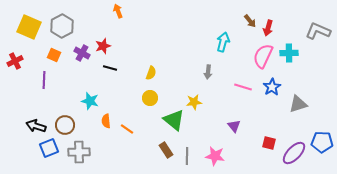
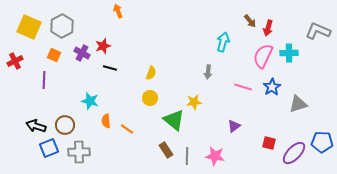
purple triangle: rotated 32 degrees clockwise
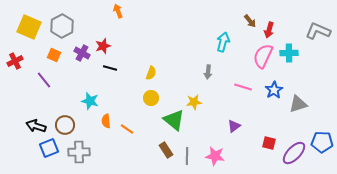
red arrow: moved 1 px right, 2 px down
purple line: rotated 42 degrees counterclockwise
blue star: moved 2 px right, 3 px down
yellow circle: moved 1 px right
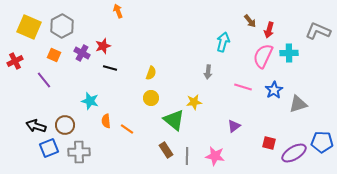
purple ellipse: rotated 15 degrees clockwise
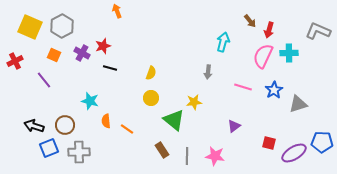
orange arrow: moved 1 px left
yellow square: moved 1 px right
black arrow: moved 2 px left
brown rectangle: moved 4 px left
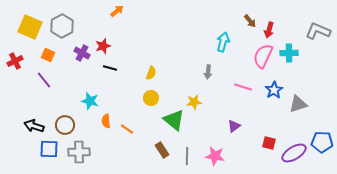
orange arrow: rotated 72 degrees clockwise
orange square: moved 6 px left
blue square: moved 1 px down; rotated 24 degrees clockwise
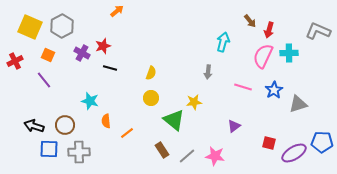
orange line: moved 4 px down; rotated 72 degrees counterclockwise
gray line: rotated 48 degrees clockwise
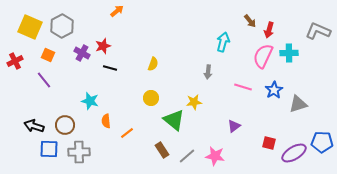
yellow semicircle: moved 2 px right, 9 px up
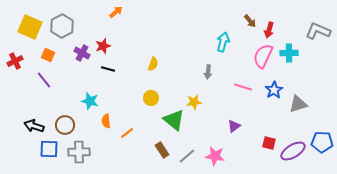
orange arrow: moved 1 px left, 1 px down
black line: moved 2 px left, 1 px down
purple ellipse: moved 1 px left, 2 px up
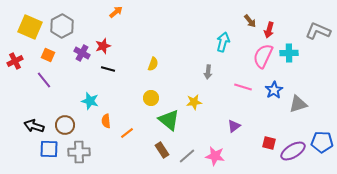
green triangle: moved 5 px left
